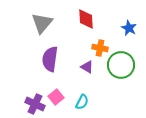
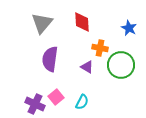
red diamond: moved 4 px left, 3 px down
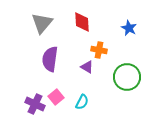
orange cross: moved 1 px left, 2 px down
green circle: moved 6 px right, 12 px down
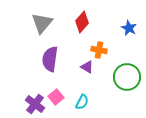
red diamond: rotated 45 degrees clockwise
purple cross: rotated 12 degrees clockwise
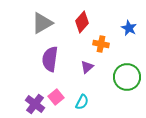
gray triangle: rotated 20 degrees clockwise
orange cross: moved 2 px right, 6 px up
purple triangle: rotated 48 degrees clockwise
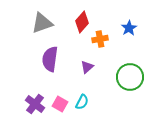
gray triangle: rotated 10 degrees clockwise
blue star: rotated 14 degrees clockwise
orange cross: moved 1 px left, 5 px up; rotated 21 degrees counterclockwise
green circle: moved 3 px right
pink square: moved 4 px right, 7 px down; rotated 21 degrees counterclockwise
